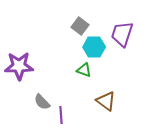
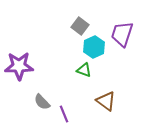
cyan hexagon: rotated 25 degrees counterclockwise
purple line: moved 3 px right, 1 px up; rotated 18 degrees counterclockwise
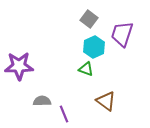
gray square: moved 9 px right, 7 px up
green triangle: moved 2 px right, 1 px up
gray semicircle: moved 1 px up; rotated 132 degrees clockwise
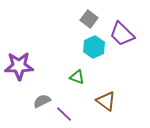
purple trapezoid: rotated 64 degrees counterclockwise
green triangle: moved 9 px left, 8 px down
gray semicircle: rotated 24 degrees counterclockwise
purple line: rotated 24 degrees counterclockwise
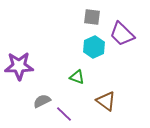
gray square: moved 3 px right, 2 px up; rotated 30 degrees counterclockwise
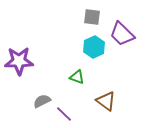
purple star: moved 5 px up
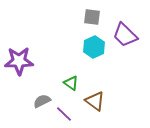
purple trapezoid: moved 3 px right, 1 px down
green triangle: moved 6 px left, 6 px down; rotated 14 degrees clockwise
brown triangle: moved 11 px left
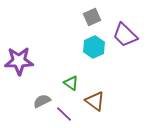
gray square: rotated 30 degrees counterclockwise
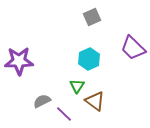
purple trapezoid: moved 8 px right, 13 px down
cyan hexagon: moved 5 px left, 12 px down
green triangle: moved 6 px right, 3 px down; rotated 28 degrees clockwise
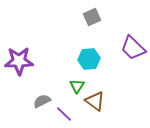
cyan hexagon: rotated 20 degrees clockwise
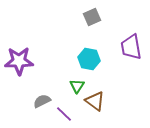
purple trapezoid: moved 2 px left, 1 px up; rotated 36 degrees clockwise
cyan hexagon: rotated 15 degrees clockwise
